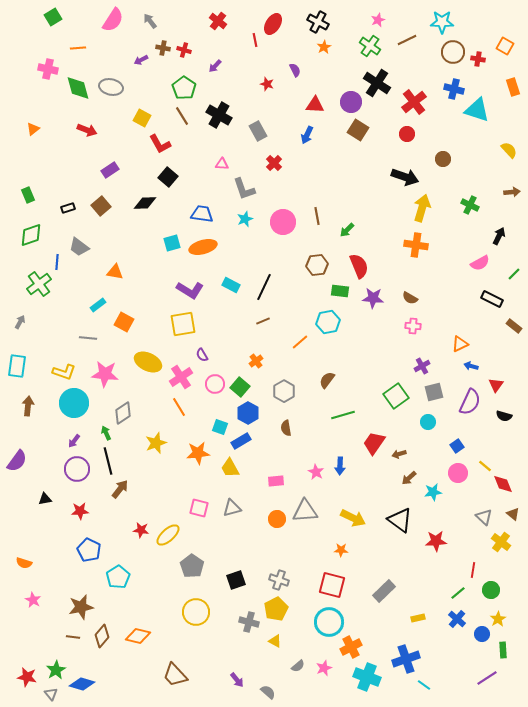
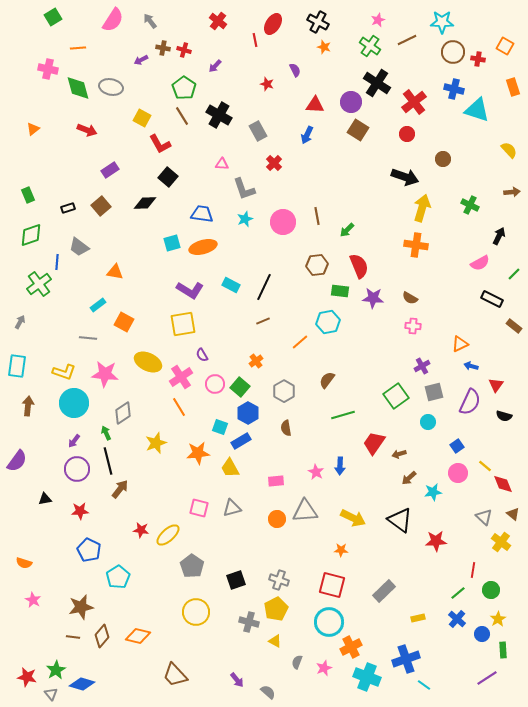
orange star at (324, 47): rotated 24 degrees counterclockwise
gray semicircle at (298, 666): moved 1 px left, 4 px up; rotated 152 degrees clockwise
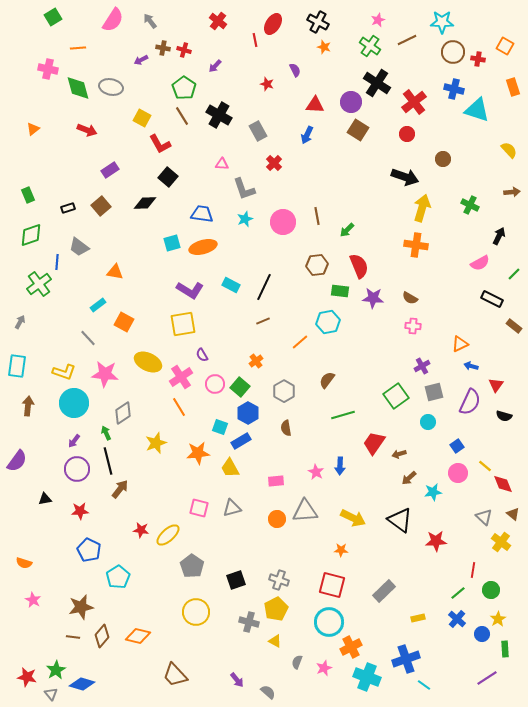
gray line at (88, 338): rotated 42 degrees clockwise
green rectangle at (503, 650): moved 2 px right, 1 px up
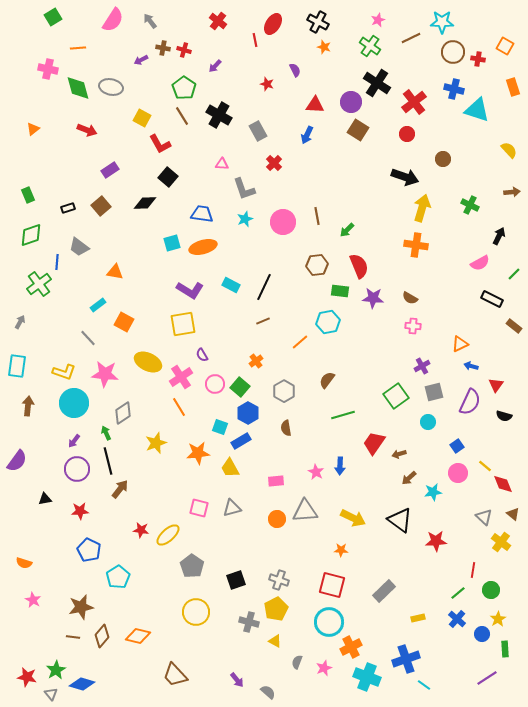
brown line at (407, 40): moved 4 px right, 2 px up
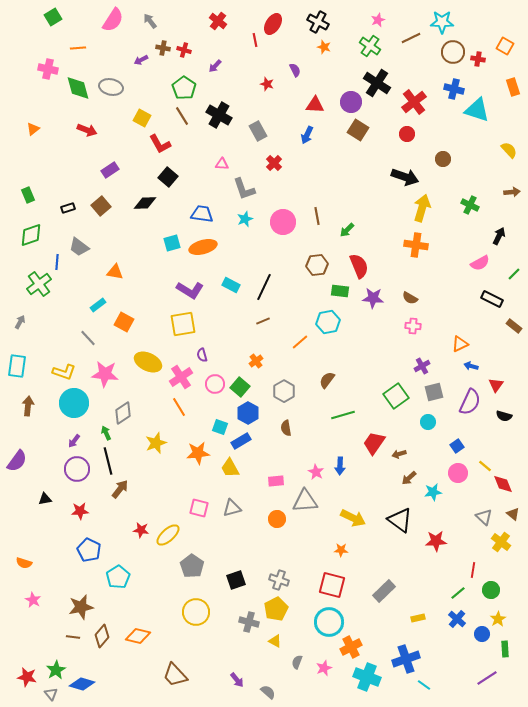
purple semicircle at (202, 355): rotated 16 degrees clockwise
gray triangle at (305, 511): moved 10 px up
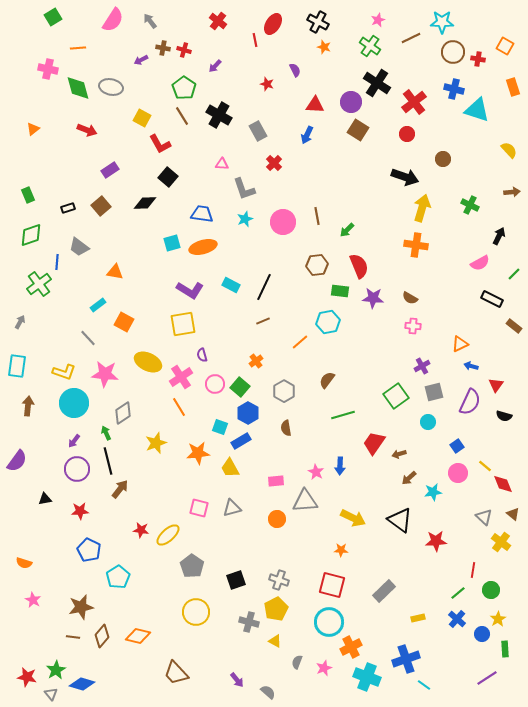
brown trapezoid at (175, 675): moved 1 px right, 2 px up
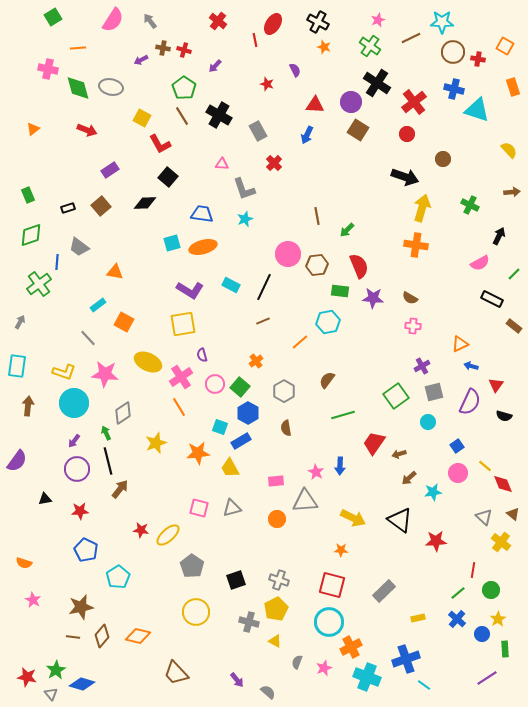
pink circle at (283, 222): moved 5 px right, 32 px down
blue pentagon at (89, 550): moved 3 px left
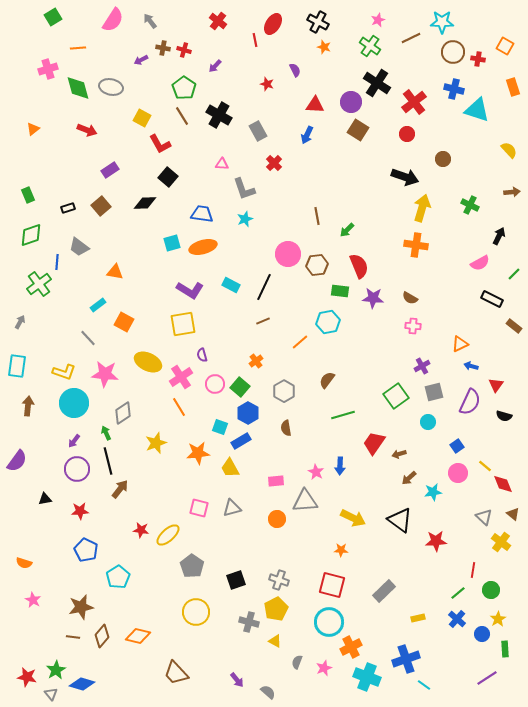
pink cross at (48, 69): rotated 30 degrees counterclockwise
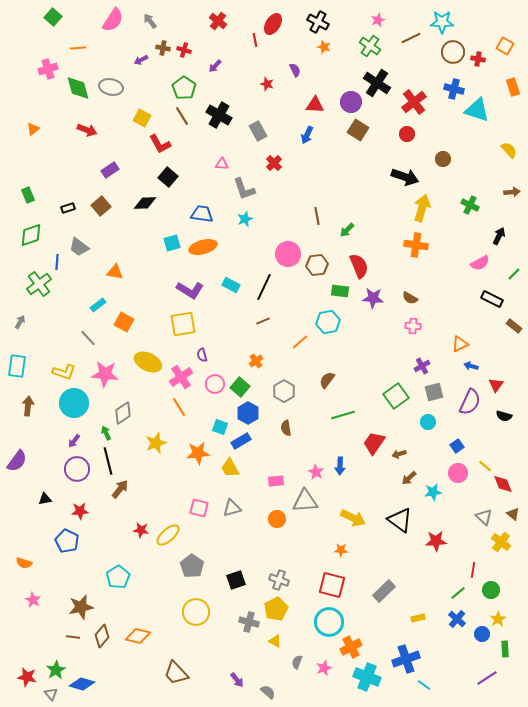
green square at (53, 17): rotated 18 degrees counterclockwise
blue pentagon at (86, 550): moved 19 px left, 9 px up
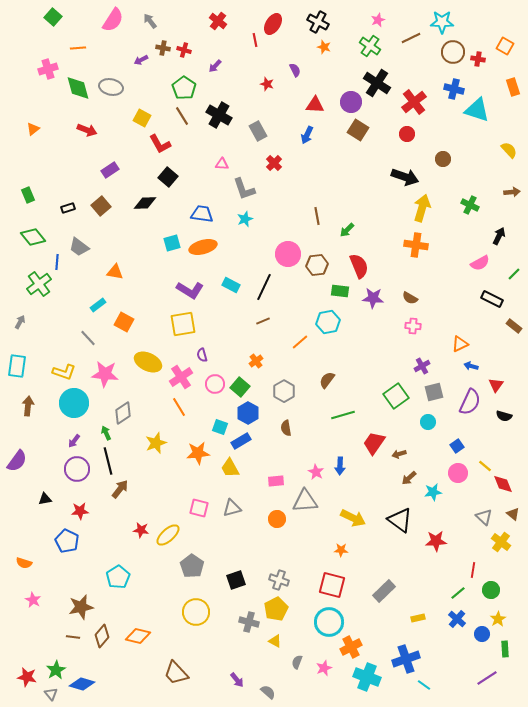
green diamond at (31, 235): moved 2 px right, 2 px down; rotated 70 degrees clockwise
